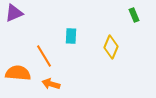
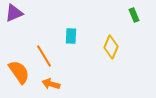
orange semicircle: moved 1 px right, 1 px up; rotated 50 degrees clockwise
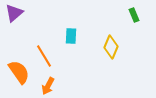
purple triangle: rotated 18 degrees counterclockwise
orange arrow: moved 3 px left, 2 px down; rotated 78 degrees counterclockwise
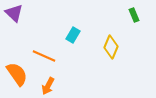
purple triangle: rotated 36 degrees counterclockwise
cyan rectangle: moved 2 px right, 1 px up; rotated 28 degrees clockwise
orange line: rotated 35 degrees counterclockwise
orange semicircle: moved 2 px left, 2 px down
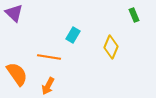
orange line: moved 5 px right, 1 px down; rotated 15 degrees counterclockwise
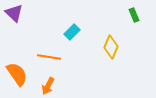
cyan rectangle: moved 1 px left, 3 px up; rotated 14 degrees clockwise
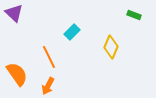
green rectangle: rotated 48 degrees counterclockwise
orange line: rotated 55 degrees clockwise
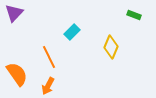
purple triangle: rotated 30 degrees clockwise
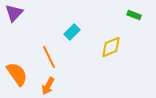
yellow diamond: rotated 45 degrees clockwise
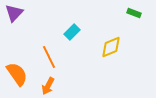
green rectangle: moved 2 px up
